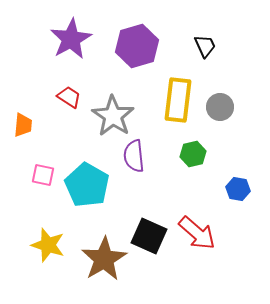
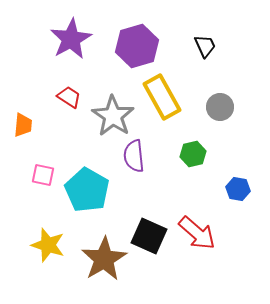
yellow rectangle: moved 16 px left, 3 px up; rotated 36 degrees counterclockwise
cyan pentagon: moved 5 px down
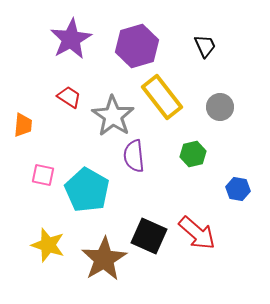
yellow rectangle: rotated 9 degrees counterclockwise
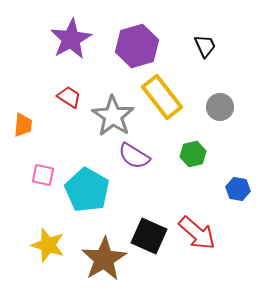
purple semicircle: rotated 52 degrees counterclockwise
